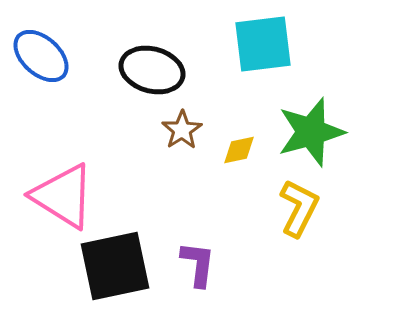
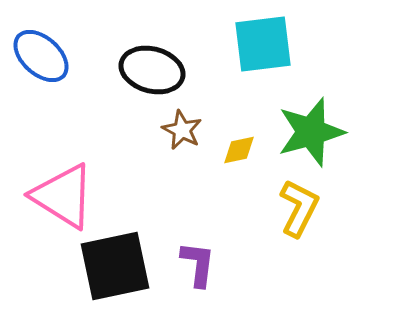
brown star: rotated 12 degrees counterclockwise
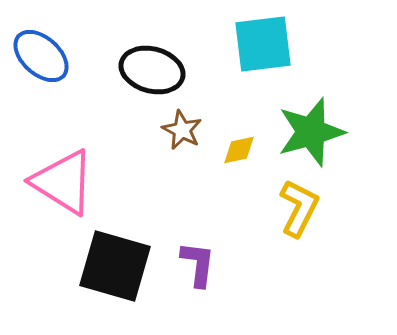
pink triangle: moved 14 px up
black square: rotated 28 degrees clockwise
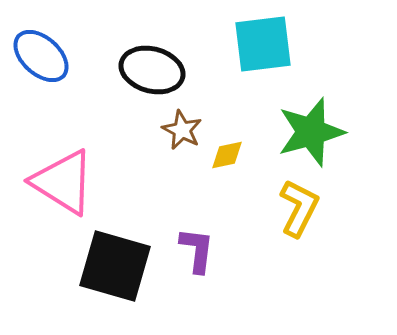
yellow diamond: moved 12 px left, 5 px down
purple L-shape: moved 1 px left, 14 px up
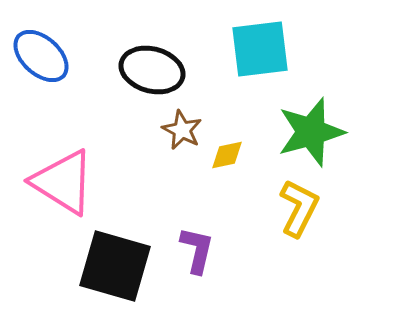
cyan square: moved 3 px left, 5 px down
purple L-shape: rotated 6 degrees clockwise
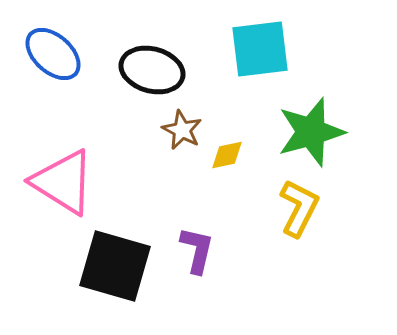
blue ellipse: moved 12 px right, 2 px up
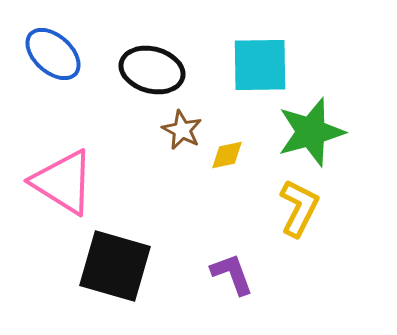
cyan square: moved 16 px down; rotated 6 degrees clockwise
purple L-shape: moved 35 px right, 24 px down; rotated 33 degrees counterclockwise
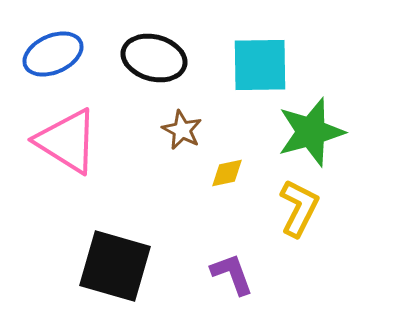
blue ellipse: rotated 66 degrees counterclockwise
black ellipse: moved 2 px right, 12 px up
yellow diamond: moved 18 px down
pink triangle: moved 4 px right, 41 px up
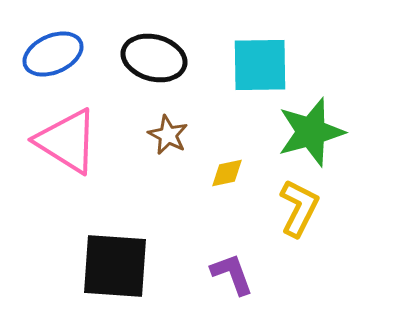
brown star: moved 14 px left, 5 px down
black square: rotated 12 degrees counterclockwise
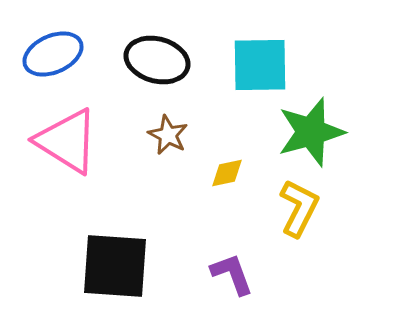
black ellipse: moved 3 px right, 2 px down
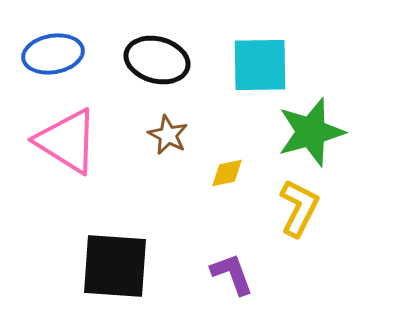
blue ellipse: rotated 14 degrees clockwise
